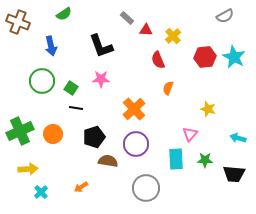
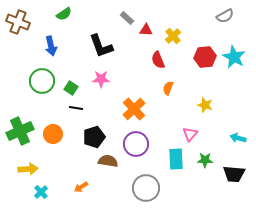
yellow star: moved 3 px left, 4 px up
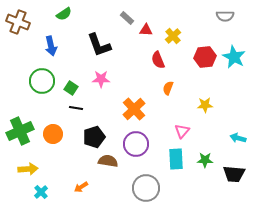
gray semicircle: rotated 30 degrees clockwise
black L-shape: moved 2 px left, 1 px up
yellow star: rotated 21 degrees counterclockwise
pink triangle: moved 8 px left, 3 px up
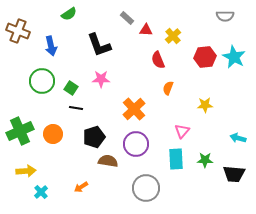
green semicircle: moved 5 px right
brown cross: moved 9 px down
yellow arrow: moved 2 px left, 2 px down
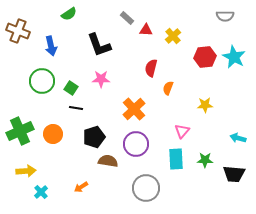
red semicircle: moved 7 px left, 8 px down; rotated 36 degrees clockwise
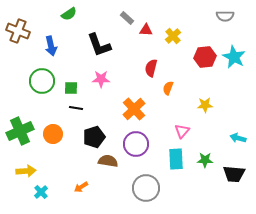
green square: rotated 32 degrees counterclockwise
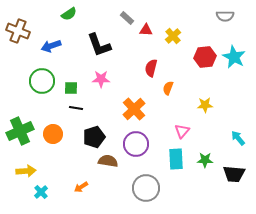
blue arrow: rotated 84 degrees clockwise
cyan arrow: rotated 35 degrees clockwise
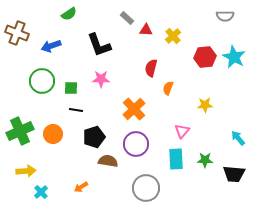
brown cross: moved 1 px left, 2 px down
black line: moved 2 px down
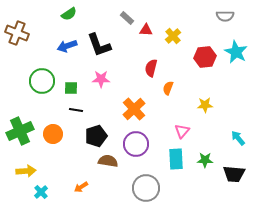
blue arrow: moved 16 px right
cyan star: moved 2 px right, 5 px up
black pentagon: moved 2 px right, 1 px up
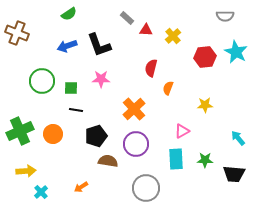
pink triangle: rotated 21 degrees clockwise
